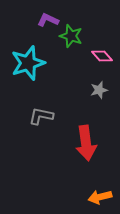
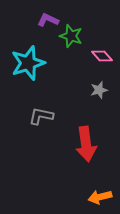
red arrow: moved 1 px down
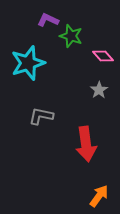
pink diamond: moved 1 px right
gray star: rotated 18 degrees counterclockwise
orange arrow: moved 1 px left, 1 px up; rotated 140 degrees clockwise
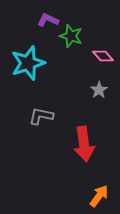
red arrow: moved 2 px left
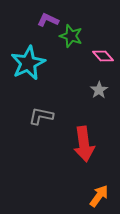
cyan star: rotated 8 degrees counterclockwise
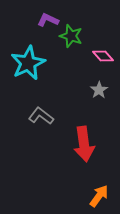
gray L-shape: rotated 25 degrees clockwise
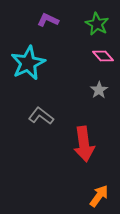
green star: moved 26 px right, 12 px up; rotated 10 degrees clockwise
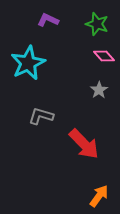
green star: rotated 10 degrees counterclockwise
pink diamond: moved 1 px right
gray L-shape: rotated 20 degrees counterclockwise
red arrow: rotated 36 degrees counterclockwise
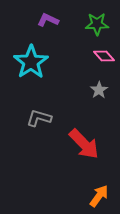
green star: rotated 20 degrees counterclockwise
cyan star: moved 3 px right, 1 px up; rotated 8 degrees counterclockwise
gray L-shape: moved 2 px left, 2 px down
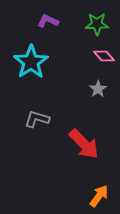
purple L-shape: moved 1 px down
gray star: moved 1 px left, 1 px up
gray L-shape: moved 2 px left, 1 px down
